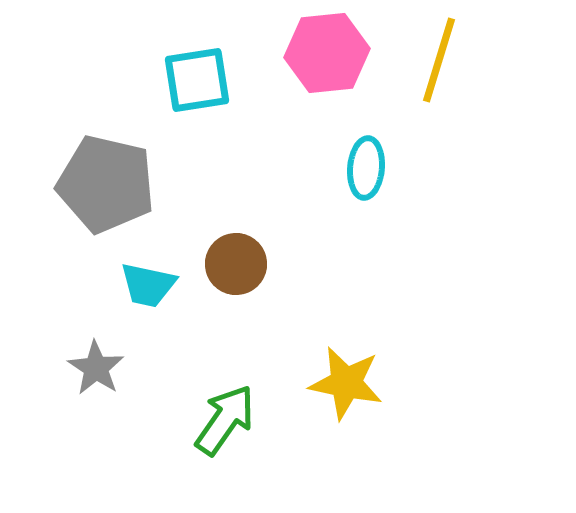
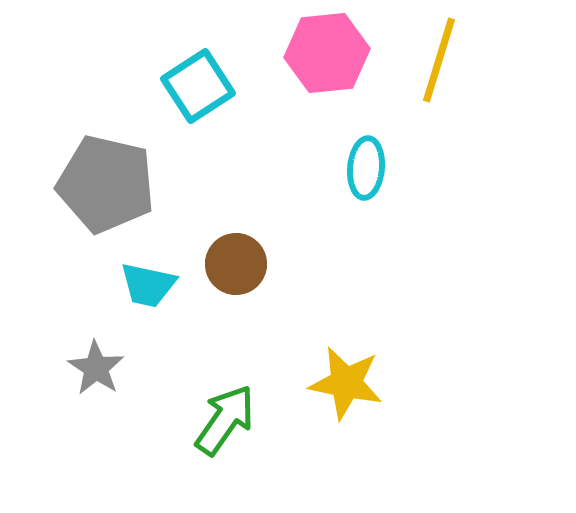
cyan square: moved 1 px right, 6 px down; rotated 24 degrees counterclockwise
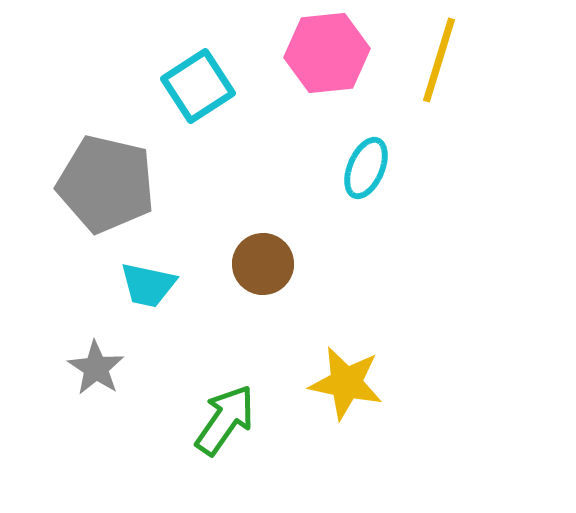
cyan ellipse: rotated 18 degrees clockwise
brown circle: moved 27 px right
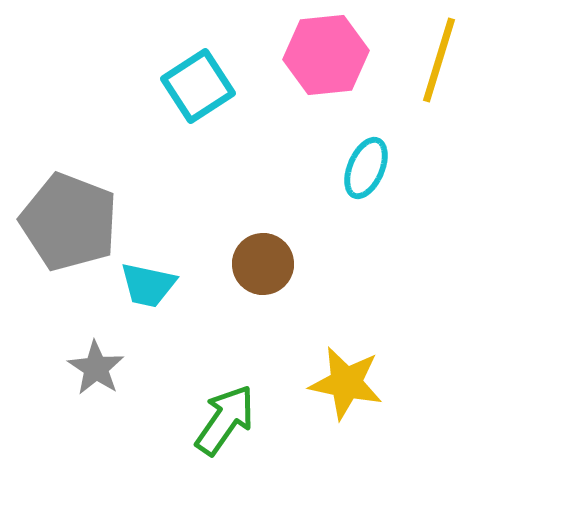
pink hexagon: moved 1 px left, 2 px down
gray pentagon: moved 37 px left, 38 px down; rotated 8 degrees clockwise
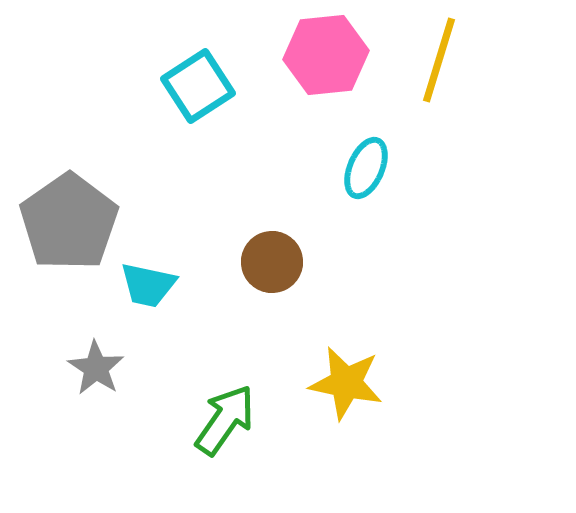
gray pentagon: rotated 16 degrees clockwise
brown circle: moved 9 px right, 2 px up
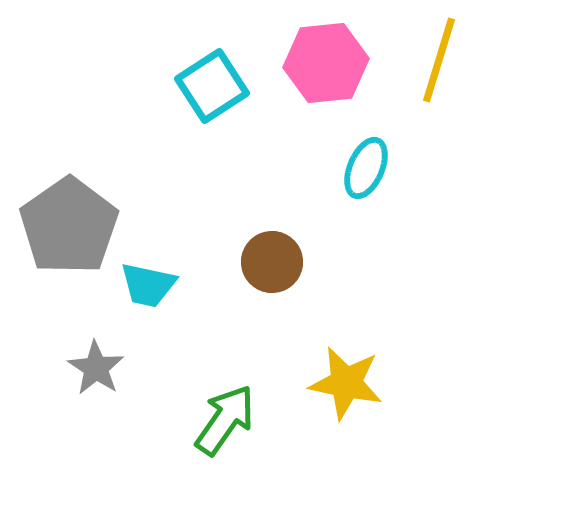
pink hexagon: moved 8 px down
cyan square: moved 14 px right
gray pentagon: moved 4 px down
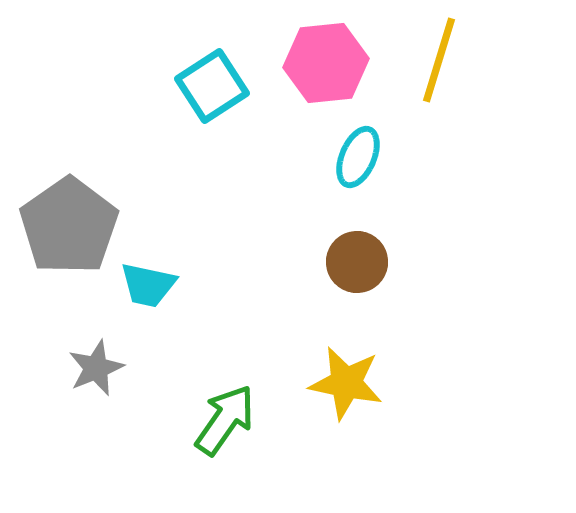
cyan ellipse: moved 8 px left, 11 px up
brown circle: moved 85 px right
gray star: rotated 16 degrees clockwise
